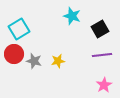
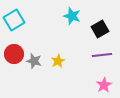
cyan square: moved 5 px left, 9 px up
yellow star: rotated 16 degrees counterclockwise
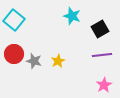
cyan square: rotated 20 degrees counterclockwise
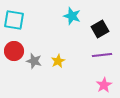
cyan square: rotated 30 degrees counterclockwise
red circle: moved 3 px up
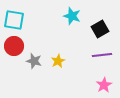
red circle: moved 5 px up
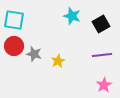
black square: moved 1 px right, 5 px up
gray star: moved 7 px up
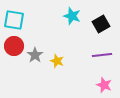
gray star: moved 1 px right, 1 px down; rotated 21 degrees clockwise
yellow star: moved 1 px left; rotated 24 degrees counterclockwise
pink star: rotated 21 degrees counterclockwise
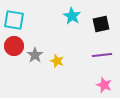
cyan star: rotated 12 degrees clockwise
black square: rotated 18 degrees clockwise
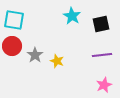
red circle: moved 2 px left
pink star: rotated 28 degrees clockwise
